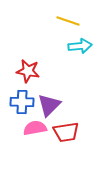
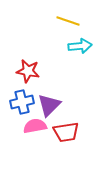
blue cross: rotated 15 degrees counterclockwise
pink semicircle: moved 2 px up
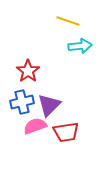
red star: rotated 25 degrees clockwise
pink semicircle: rotated 10 degrees counterclockwise
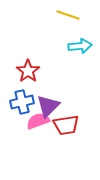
yellow line: moved 6 px up
purple triangle: moved 1 px left, 1 px down
pink semicircle: moved 3 px right, 5 px up
red trapezoid: moved 7 px up
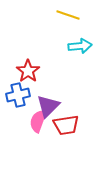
blue cross: moved 4 px left, 7 px up
pink semicircle: rotated 50 degrees counterclockwise
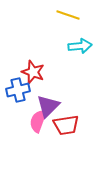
red star: moved 5 px right, 1 px down; rotated 15 degrees counterclockwise
blue cross: moved 5 px up
